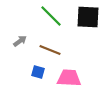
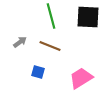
green line: rotated 30 degrees clockwise
gray arrow: moved 1 px down
brown line: moved 4 px up
pink trapezoid: moved 12 px right; rotated 35 degrees counterclockwise
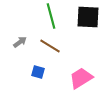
brown line: rotated 10 degrees clockwise
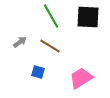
green line: rotated 15 degrees counterclockwise
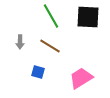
gray arrow: rotated 128 degrees clockwise
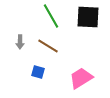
brown line: moved 2 px left
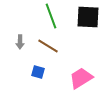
green line: rotated 10 degrees clockwise
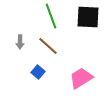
brown line: rotated 10 degrees clockwise
blue square: rotated 24 degrees clockwise
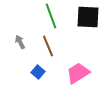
gray arrow: rotated 152 degrees clockwise
brown line: rotated 25 degrees clockwise
pink trapezoid: moved 3 px left, 5 px up
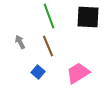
green line: moved 2 px left
